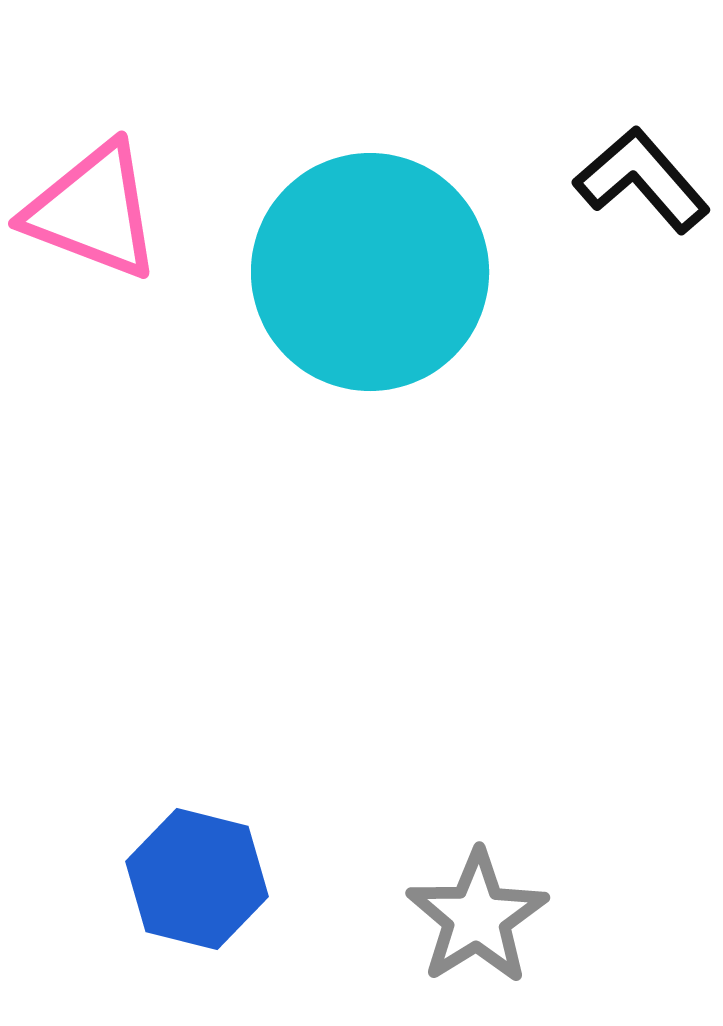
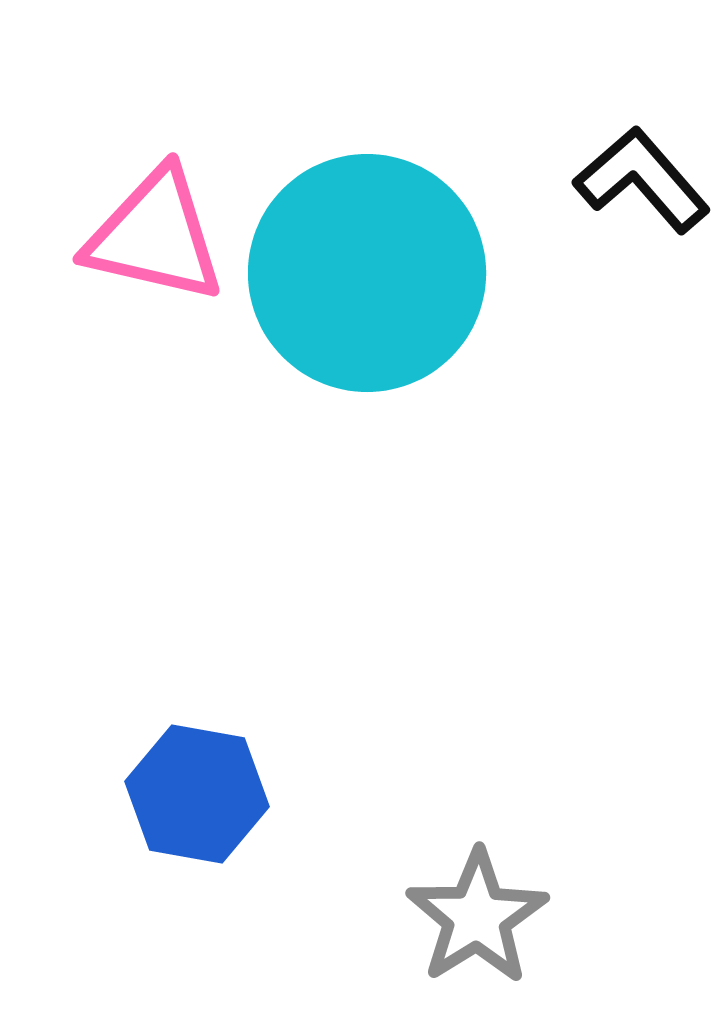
pink triangle: moved 62 px right, 25 px down; rotated 8 degrees counterclockwise
cyan circle: moved 3 px left, 1 px down
blue hexagon: moved 85 px up; rotated 4 degrees counterclockwise
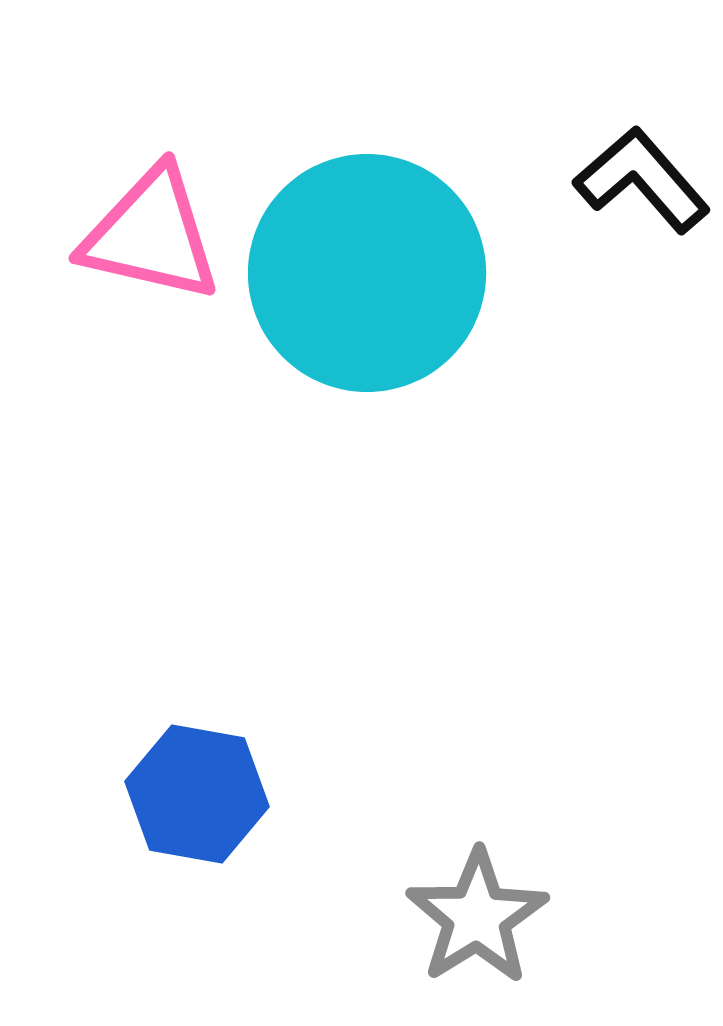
pink triangle: moved 4 px left, 1 px up
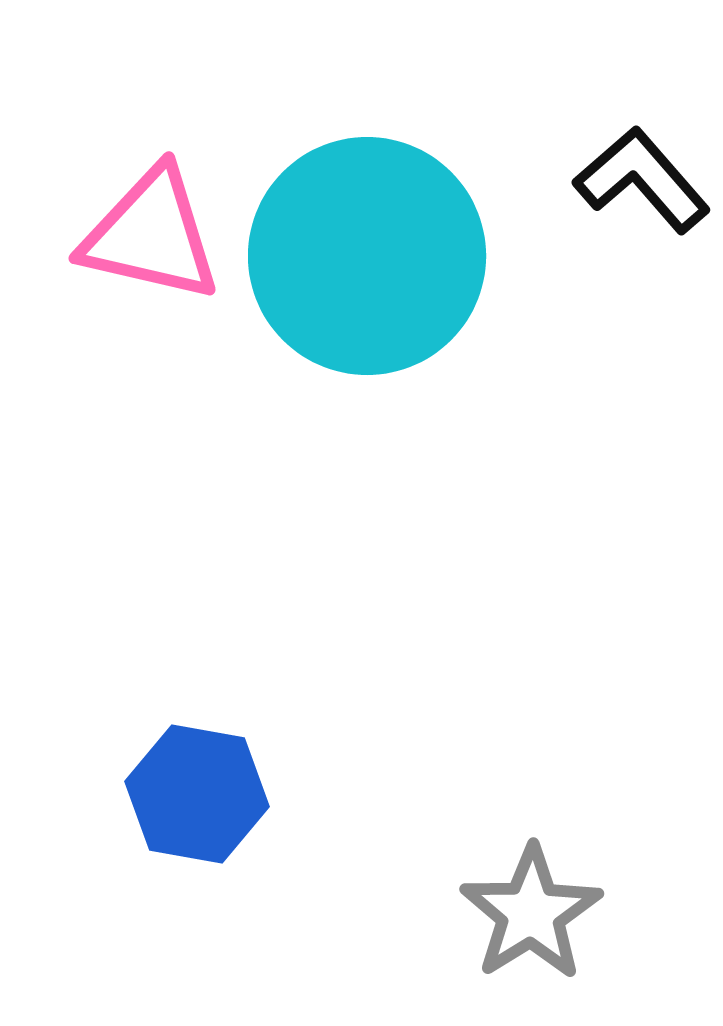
cyan circle: moved 17 px up
gray star: moved 54 px right, 4 px up
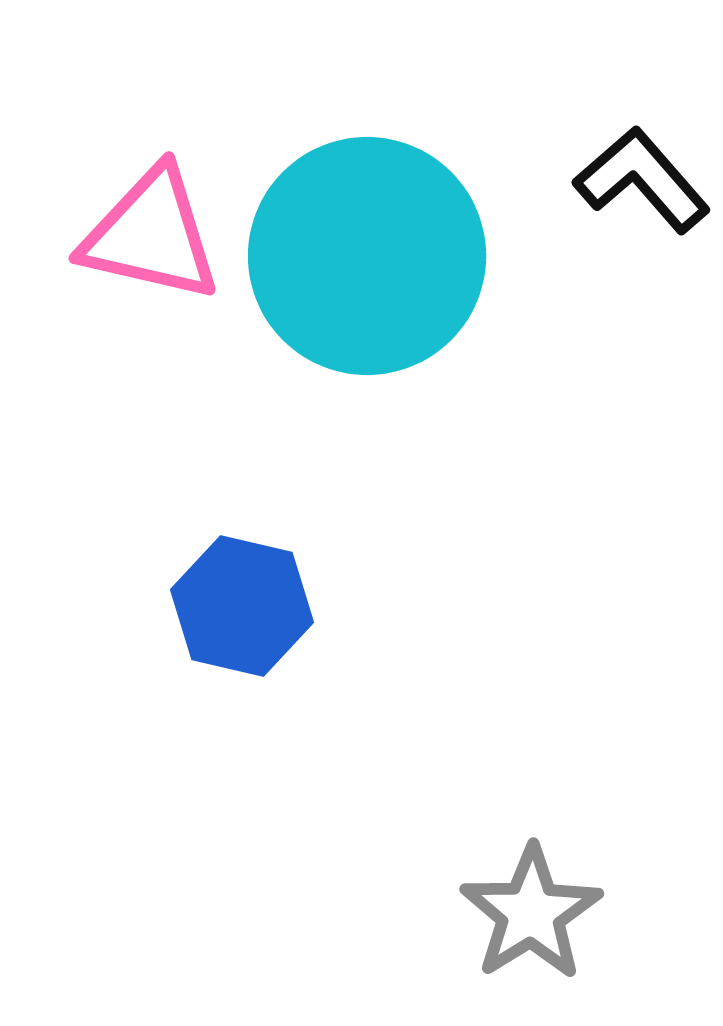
blue hexagon: moved 45 px right, 188 px up; rotated 3 degrees clockwise
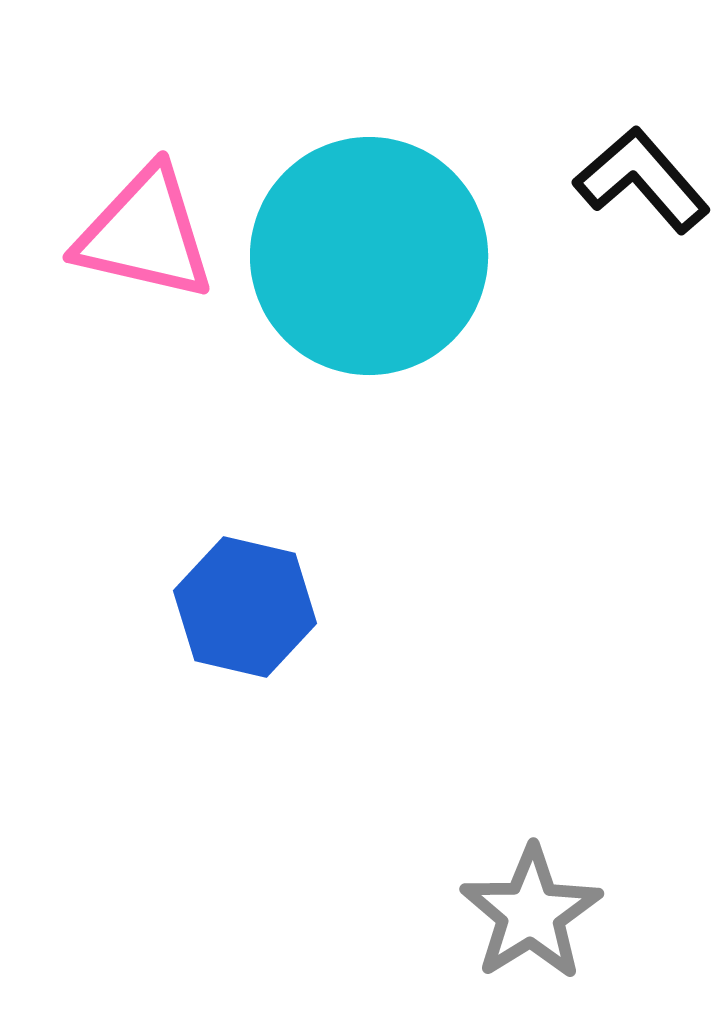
pink triangle: moved 6 px left, 1 px up
cyan circle: moved 2 px right
blue hexagon: moved 3 px right, 1 px down
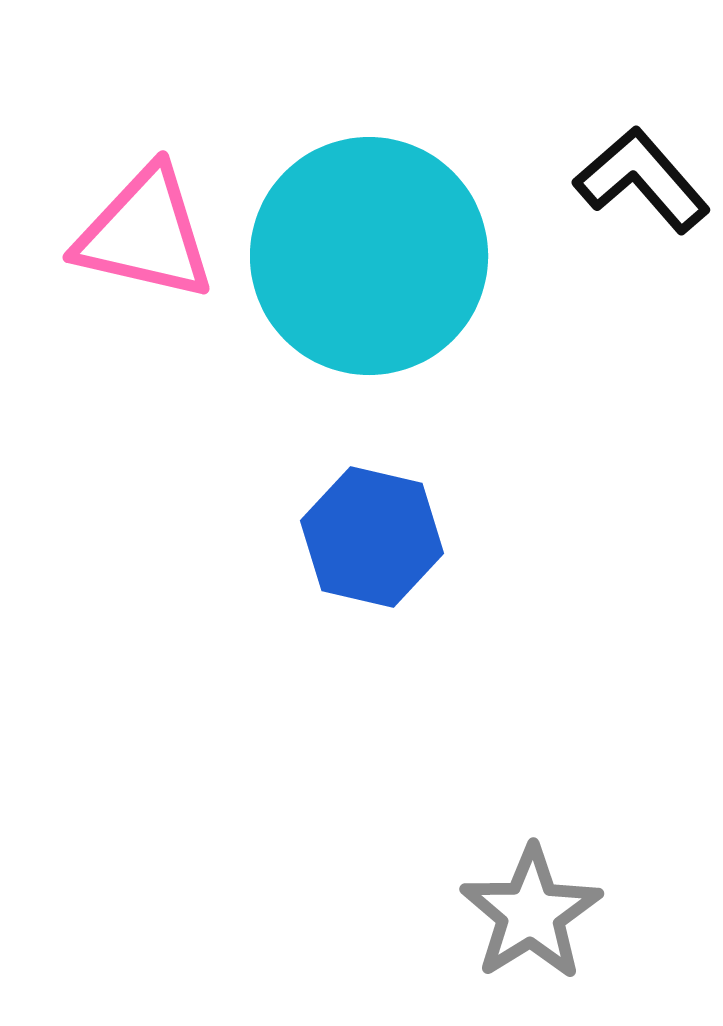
blue hexagon: moved 127 px right, 70 px up
